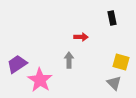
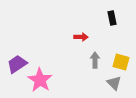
gray arrow: moved 26 px right
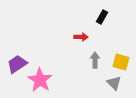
black rectangle: moved 10 px left, 1 px up; rotated 40 degrees clockwise
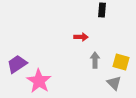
black rectangle: moved 7 px up; rotated 24 degrees counterclockwise
pink star: moved 1 px left, 1 px down
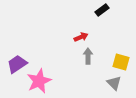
black rectangle: rotated 48 degrees clockwise
red arrow: rotated 24 degrees counterclockwise
gray arrow: moved 7 px left, 4 px up
pink star: rotated 15 degrees clockwise
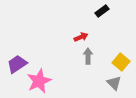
black rectangle: moved 1 px down
yellow square: rotated 24 degrees clockwise
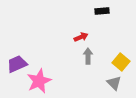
black rectangle: rotated 32 degrees clockwise
purple trapezoid: rotated 10 degrees clockwise
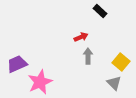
black rectangle: moved 2 px left; rotated 48 degrees clockwise
pink star: moved 1 px right, 1 px down
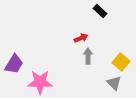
red arrow: moved 1 px down
purple trapezoid: moved 3 px left; rotated 145 degrees clockwise
pink star: rotated 25 degrees clockwise
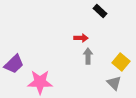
red arrow: rotated 24 degrees clockwise
purple trapezoid: rotated 15 degrees clockwise
